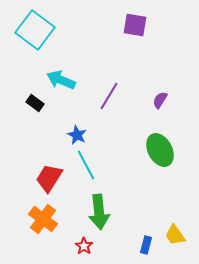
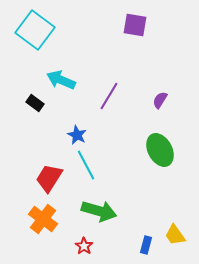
green arrow: moved 1 px up; rotated 68 degrees counterclockwise
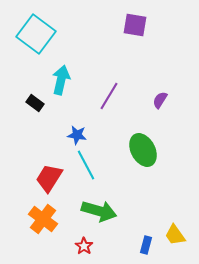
cyan square: moved 1 px right, 4 px down
cyan arrow: rotated 80 degrees clockwise
blue star: rotated 18 degrees counterclockwise
green ellipse: moved 17 px left
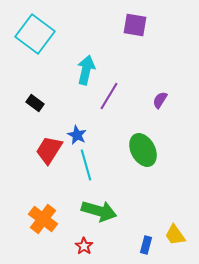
cyan square: moved 1 px left
cyan arrow: moved 25 px right, 10 px up
blue star: rotated 18 degrees clockwise
cyan line: rotated 12 degrees clockwise
red trapezoid: moved 28 px up
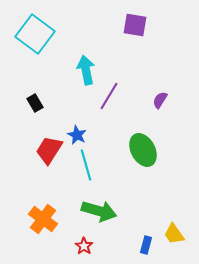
cyan arrow: rotated 24 degrees counterclockwise
black rectangle: rotated 24 degrees clockwise
yellow trapezoid: moved 1 px left, 1 px up
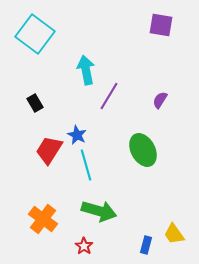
purple square: moved 26 px right
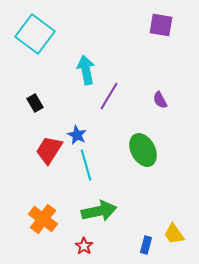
purple semicircle: rotated 60 degrees counterclockwise
green arrow: rotated 28 degrees counterclockwise
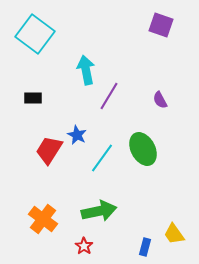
purple square: rotated 10 degrees clockwise
black rectangle: moved 2 px left, 5 px up; rotated 60 degrees counterclockwise
green ellipse: moved 1 px up
cyan line: moved 16 px right, 7 px up; rotated 52 degrees clockwise
blue rectangle: moved 1 px left, 2 px down
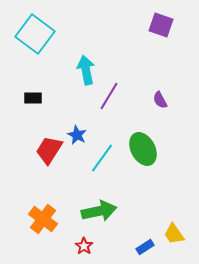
blue rectangle: rotated 42 degrees clockwise
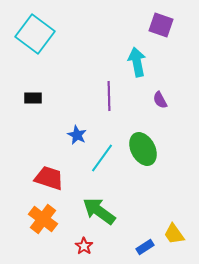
cyan arrow: moved 51 px right, 8 px up
purple line: rotated 32 degrees counterclockwise
red trapezoid: moved 28 px down; rotated 76 degrees clockwise
green arrow: rotated 132 degrees counterclockwise
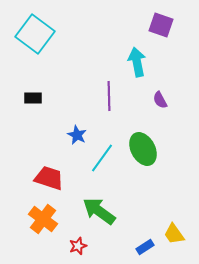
red star: moved 6 px left; rotated 18 degrees clockwise
